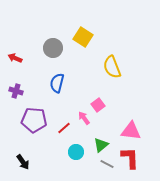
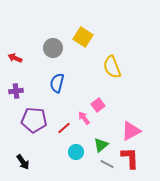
purple cross: rotated 24 degrees counterclockwise
pink triangle: rotated 35 degrees counterclockwise
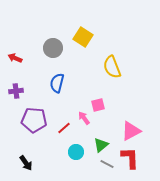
pink square: rotated 24 degrees clockwise
black arrow: moved 3 px right, 1 px down
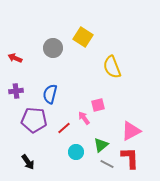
blue semicircle: moved 7 px left, 11 px down
black arrow: moved 2 px right, 1 px up
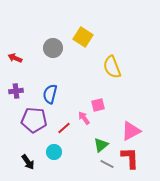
cyan circle: moved 22 px left
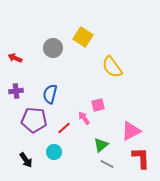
yellow semicircle: rotated 15 degrees counterclockwise
red L-shape: moved 11 px right
black arrow: moved 2 px left, 2 px up
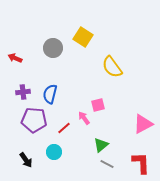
purple cross: moved 7 px right, 1 px down
pink triangle: moved 12 px right, 7 px up
red L-shape: moved 5 px down
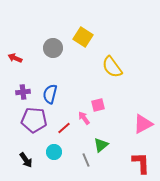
gray line: moved 21 px left, 4 px up; rotated 40 degrees clockwise
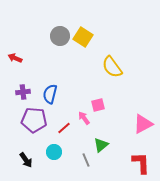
gray circle: moved 7 px right, 12 px up
